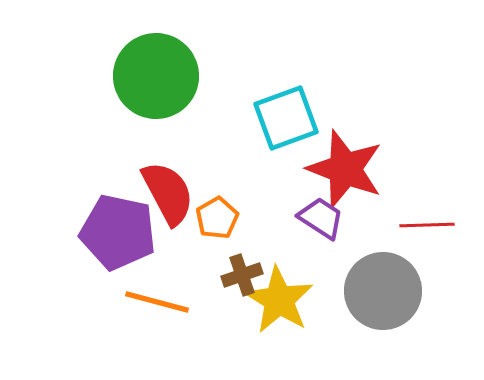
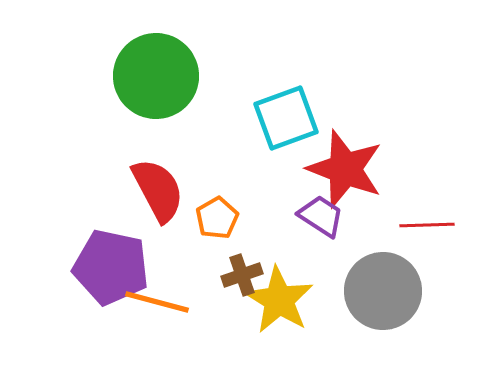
red semicircle: moved 10 px left, 3 px up
purple trapezoid: moved 2 px up
purple pentagon: moved 7 px left, 35 px down
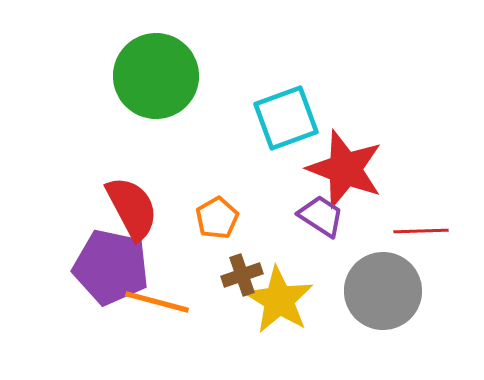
red semicircle: moved 26 px left, 18 px down
red line: moved 6 px left, 6 px down
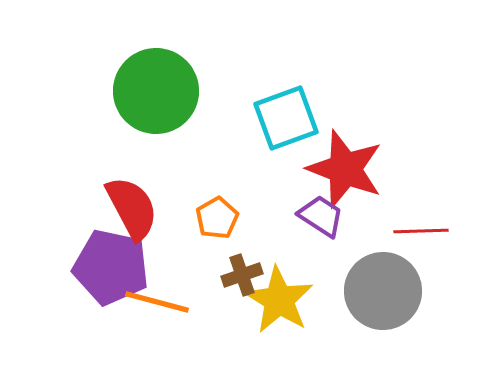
green circle: moved 15 px down
